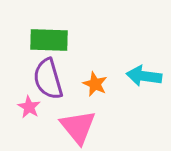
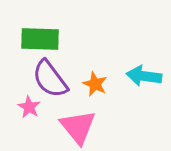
green rectangle: moved 9 px left, 1 px up
purple semicircle: moved 2 px right; rotated 21 degrees counterclockwise
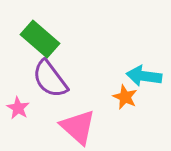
green rectangle: rotated 39 degrees clockwise
orange star: moved 30 px right, 13 px down
pink star: moved 11 px left, 1 px down
pink triangle: rotated 9 degrees counterclockwise
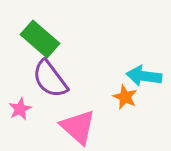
pink star: moved 2 px right, 1 px down; rotated 15 degrees clockwise
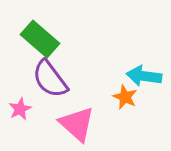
pink triangle: moved 1 px left, 3 px up
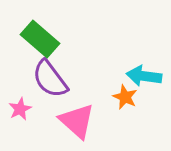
pink triangle: moved 3 px up
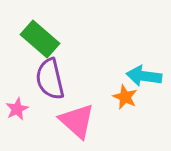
purple semicircle: rotated 24 degrees clockwise
pink star: moved 3 px left
